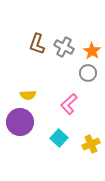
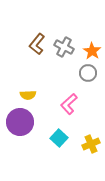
brown L-shape: rotated 20 degrees clockwise
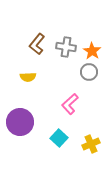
gray cross: moved 2 px right; rotated 18 degrees counterclockwise
gray circle: moved 1 px right, 1 px up
yellow semicircle: moved 18 px up
pink L-shape: moved 1 px right
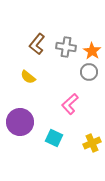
yellow semicircle: rotated 42 degrees clockwise
cyan square: moved 5 px left; rotated 18 degrees counterclockwise
yellow cross: moved 1 px right, 1 px up
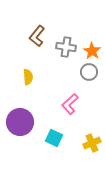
brown L-shape: moved 8 px up
yellow semicircle: rotated 133 degrees counterclockwise
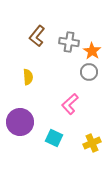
gray cross: moved 3 px right, 5 px up
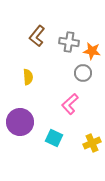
orange star: rotated 24 degrees counterclockwise
gray circle: moved 6 px left, 1 px down
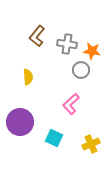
gray cross: moved 2 px left, 2 px down
gray circle: moved 2 px left, 3 px up
pink L-shape: moved 1 px right
yellow cross: moved 1 px left, 1 px down
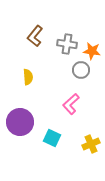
brown L-shape: moved 2 px left
cyan square: moved 2 px left
